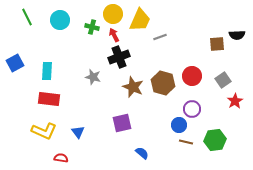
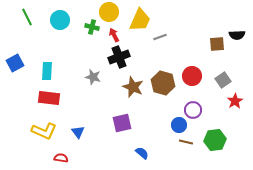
yellow circle: moved 4 px left, 2 px up
red rectangle: moved 1 px up
purple circle: moved 1 px right, 1 px down
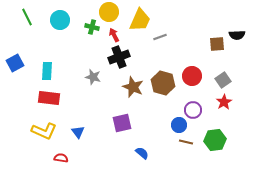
red star: moved 11 px left, 1 px down
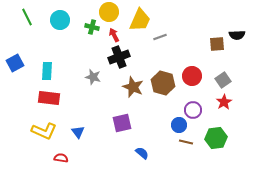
green hexagon: moved 1 px right, 2 px up
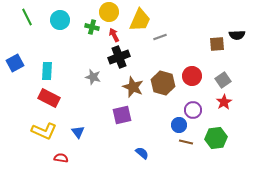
red rectangle: rotated 20 degrees clockwise
purple square: moved 8 px up
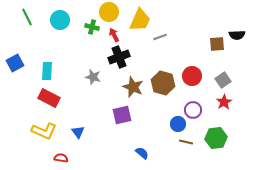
blue circle: moved 1 px left, 1 px up
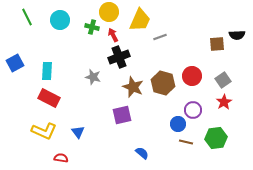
red arrow: moved 1 px left
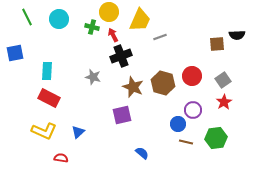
cyan circle: moved 1 px left, 1 px up
black cross: moved 2 px right, 1 px up
blue square: moved 10 px up; rotated 18 degrees clockwise
blue triangle: rotated 24 degrees clockwise
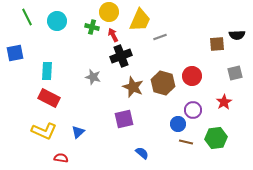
cyan circle: moved 2 px left, 2 px down
gray square: moved 12 px right, 7 px up; rotated 21 degrees clockwise
purple square: moved 2 px right, 4 px down
